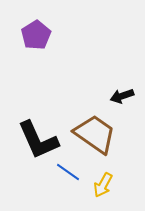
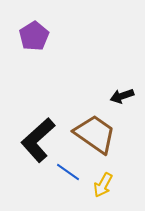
purple pentagon: moved 2 px left, 1 px down
black L-shape: rotated 72 degrees clockwise
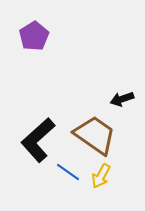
black arrow: moved 3 px down
brown trapezoid: moved 1 px down
yellow arrow: moved 2 px left, 9 px up
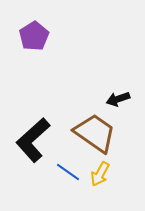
black arrow: moved 4 px left
brown trapezoid: moved 2 px up
black L-shape: moved 5 px left
yellow arrow: moved 1 px left, 2 px up
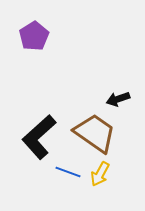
black L-shape: moved 6 px right, 3 px up
blue line: rotated 15 degrees counterclockwise
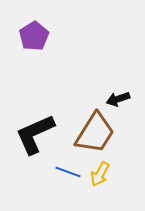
brown trapezoid: rotated 87 degrees clockwise
black L-shape: moved 4 px left, 3 px up; rotated 18 degrees clockwise
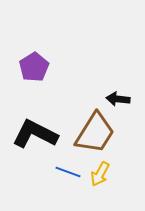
purple pentagon: moved 31 px down
black arrow: rotated 25 degrees clockwise
black L-shape: rotated 51 degrees clockwise
